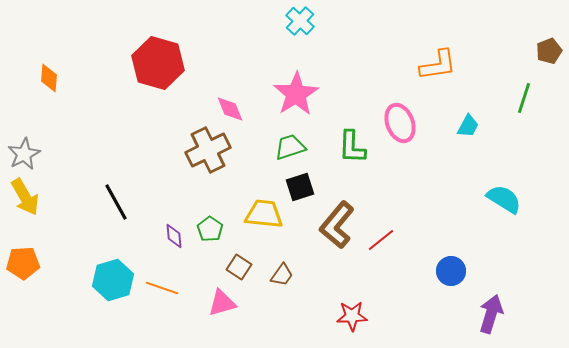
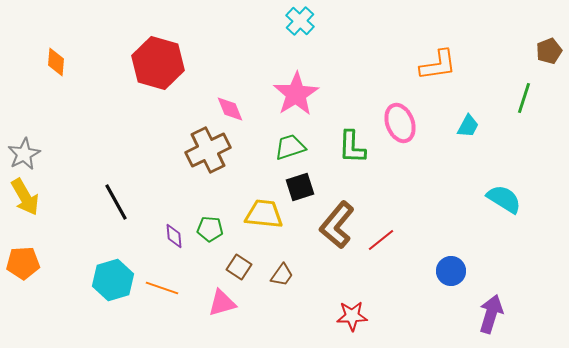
orange diamond: moved 7 px right, 16 px up
green pentagon: rotated 30 degrees counterclockwise
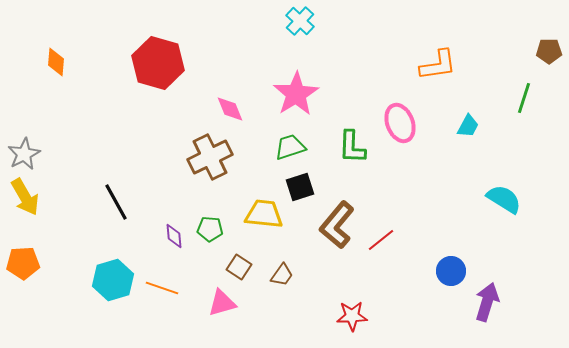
brown pentagon: rotated 20 degrees clockwise
brown cross: moved 2 px right, 7 px down
purple arrow: moved 4 px left, 12 px up
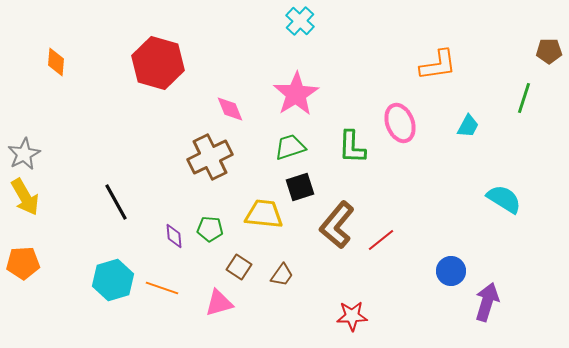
pink triangle: moved 3 px left
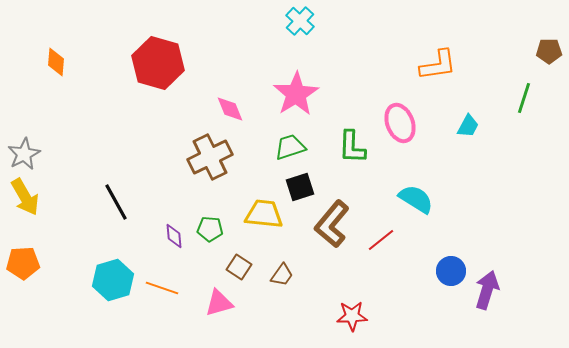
cyan semicircle: moved 88 px left
brown L-shape: moved 5 px left, 1 px up
purple arrow: moved 12 px up
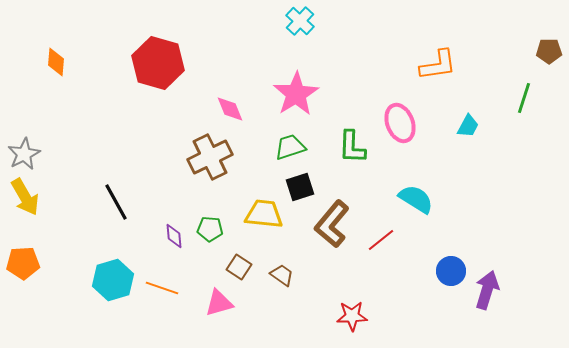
brown trapezoid: rotated 90 degrees counterclockwise
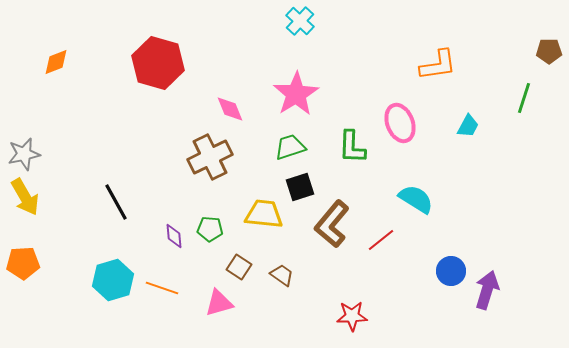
orange diamond: rotated 64 degrees clockwise
gray star: rotated 16 degrees clockwise
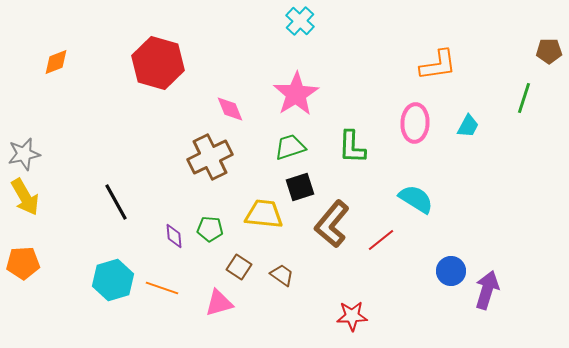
pink ellipse: moved 15 px right; rotated 24 degrees clockwise
